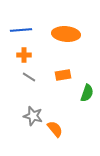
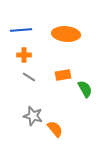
green semicircle: moved 2 px left, 4 px up; rotated 48 degrees counterclockwise
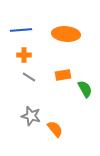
gray star: moved 2 px left
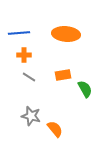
blue line: moved 2 px left, 3 px down
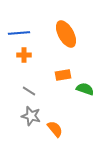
orange ellipse: rotated 56 degrees clockwise
gray line: moved 14 px down
green semicircle: rotated 42 degrees counterclockwise
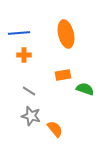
orange ellipse: rotated 16 degrees clockwise
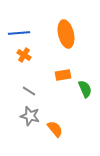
orange cross: rotated 32 degrees clockwise
green semicircle: rotated 48 degrees clockwise
gray star: moved 1 px left
